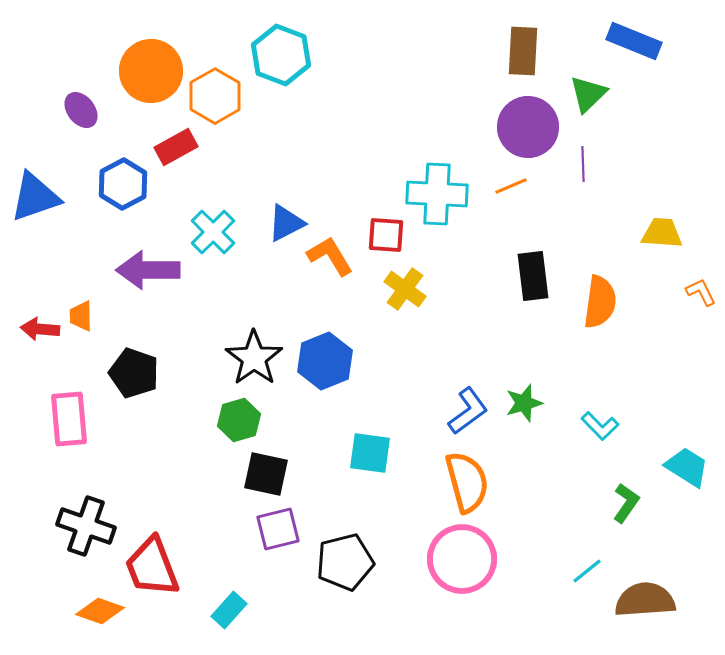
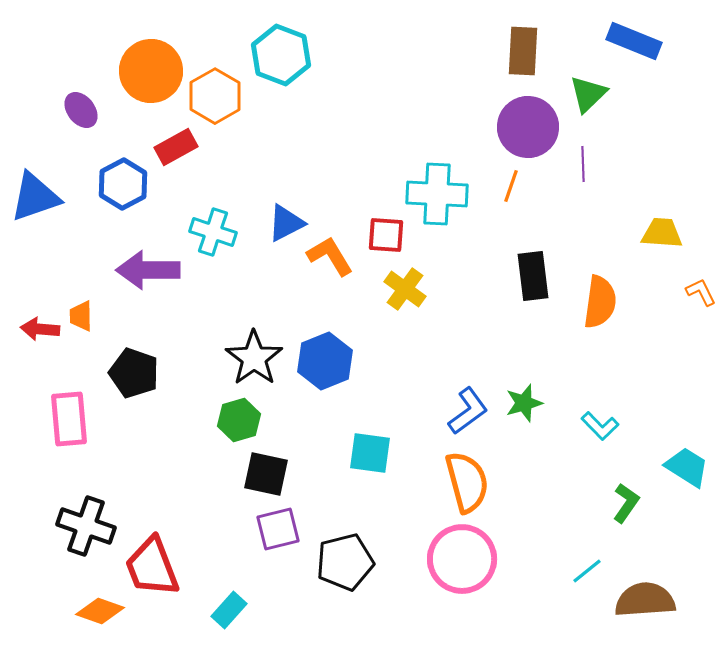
orange line at (511, 186): rotated 48 degrees counterclockwise
cyan cross at (213, 232): rotated 27 degrees counterclockwise
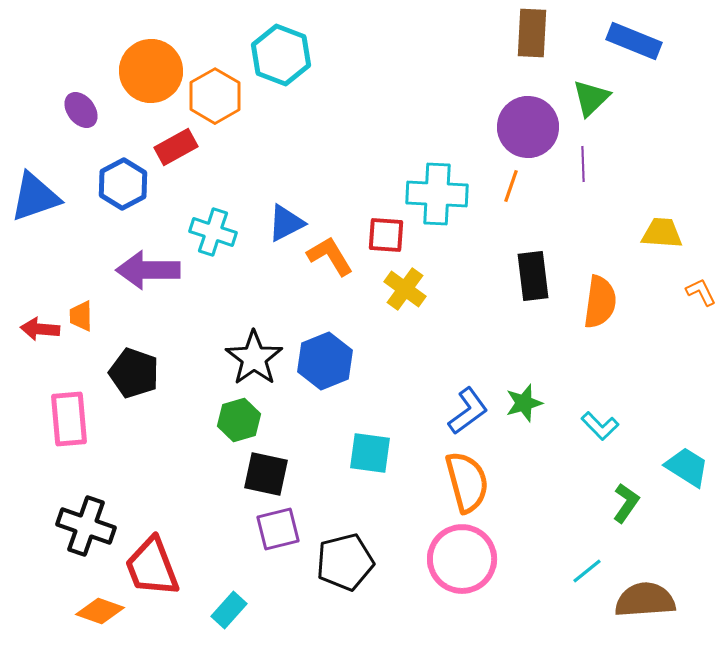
brown rectangle at (523, 51): moved 9 px right, 18 px up
green triangle at (588, 94): moved 3 px right, 4 px down
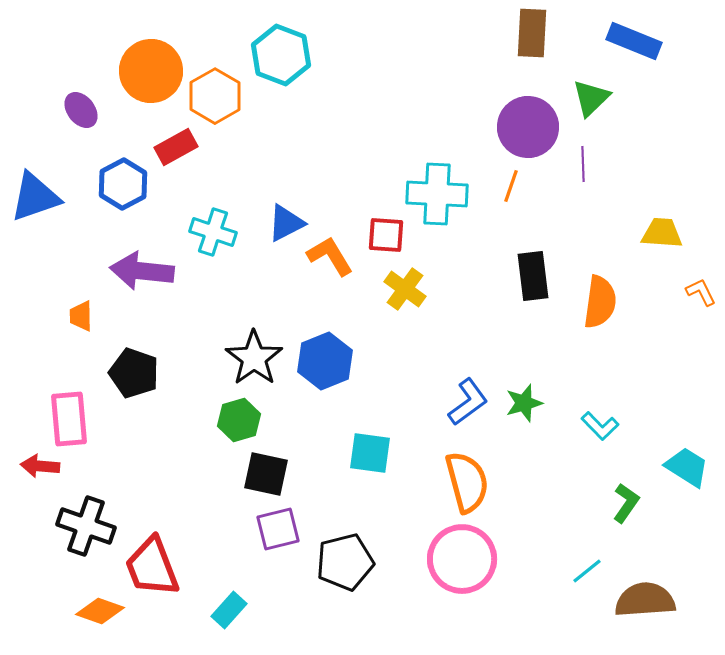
purple arrow at (148, 270): moved 6 px left, 1 px down; rotated 6 degrees clockwise
red arrow at (40, 329): moved 137 px down
blue L-shape at (468, 411): moved 9 px up
